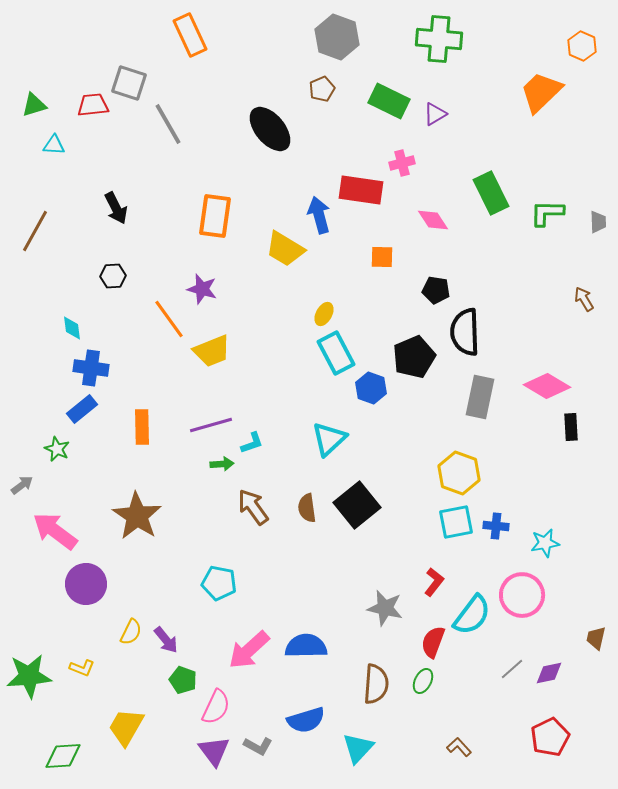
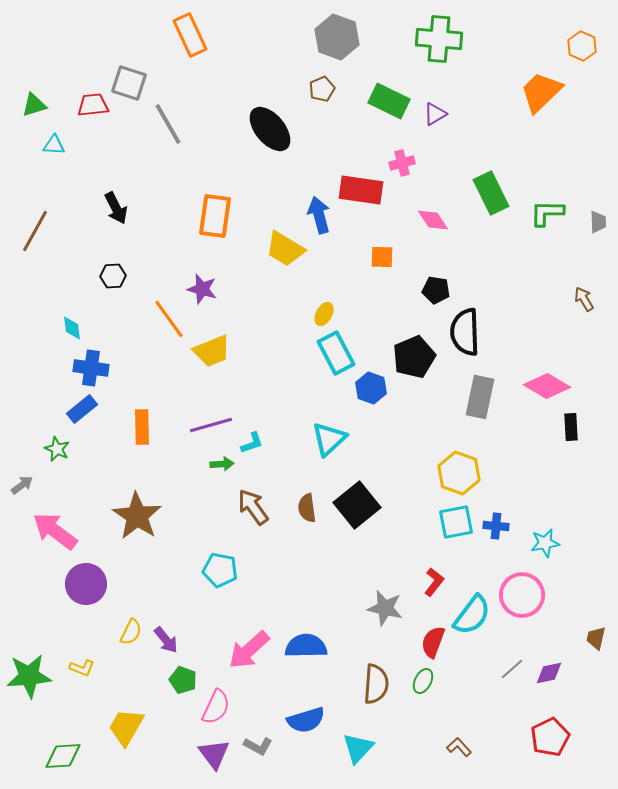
cyan pentagon at (219, 583): moved 1 px right, 13 px up
purple triangle at (214, 751): moved 3 px down
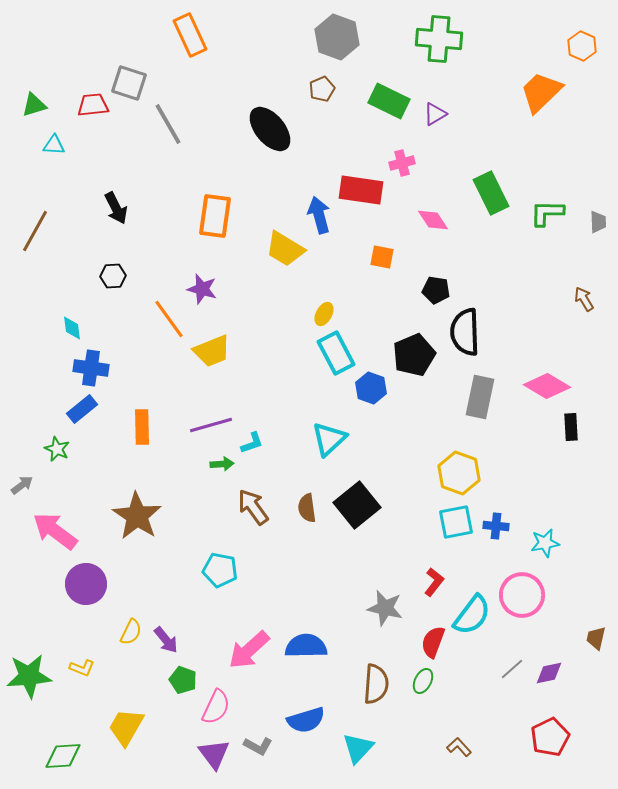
orange square at (382, 257): rotated 10 degrees clockwise
black pentagon at (414, 357): moved 2 px up
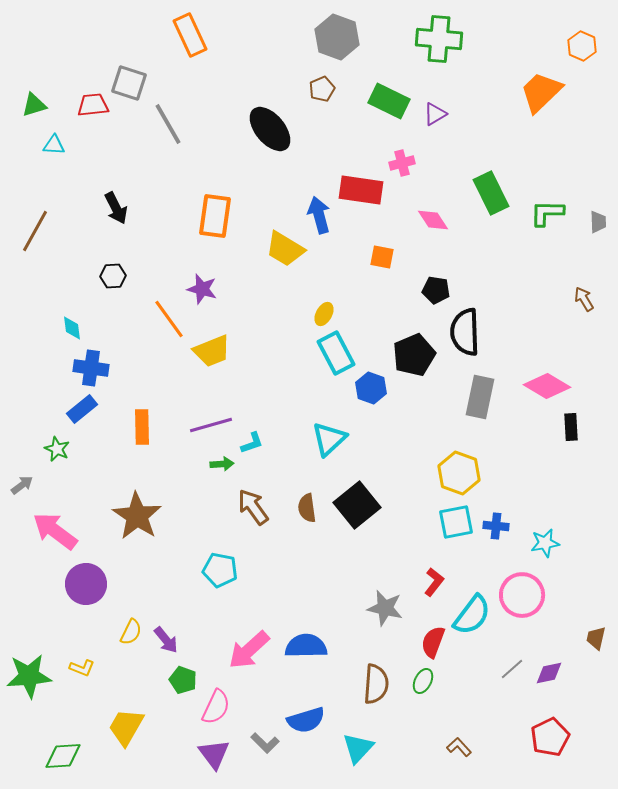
gray L-shape at (258, 746): moved 7 px right, 3 px up; rotated 16 degrees clockwise
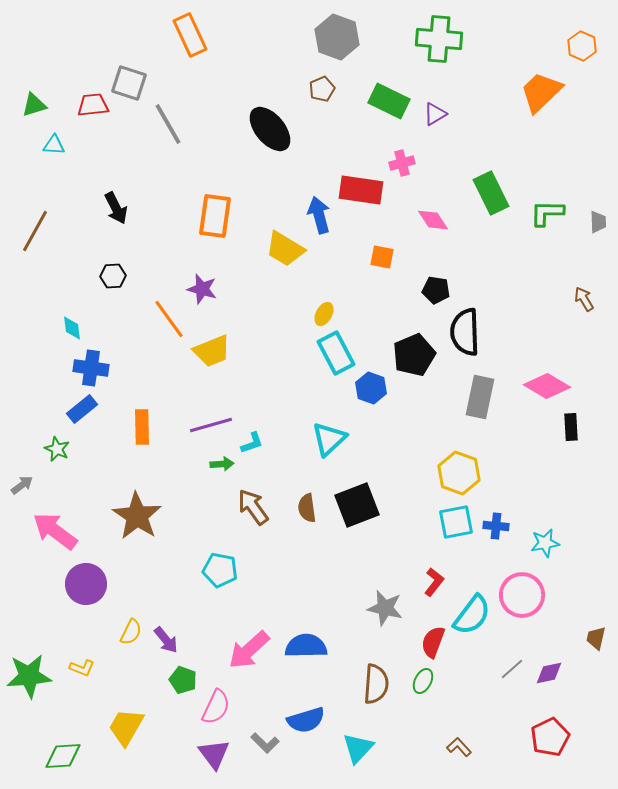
black square at (357, 505): rotated 18 degrees clockwise
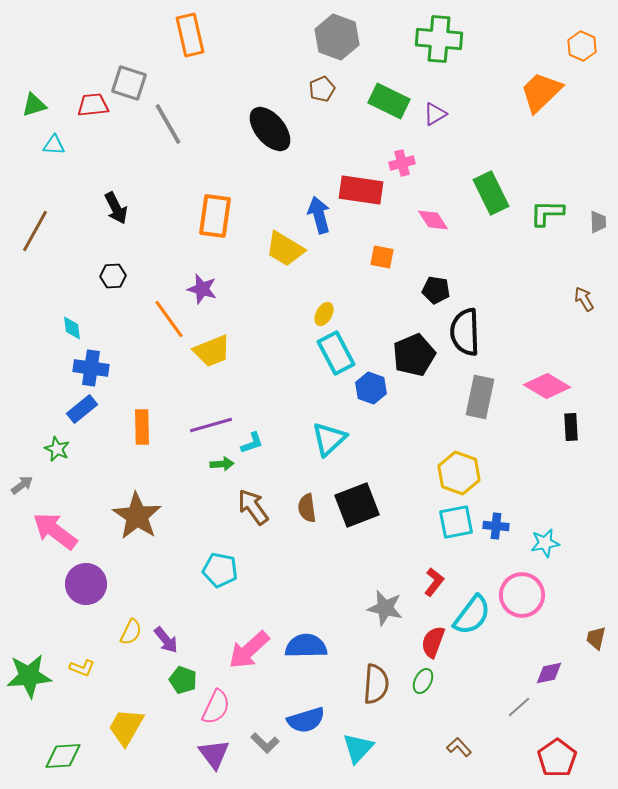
orange rectangle at (190, 35): rotated 12 degrees clockwise
gray line at (512, 669): moved 7 px right, 38 px down
red pentagon at (550, 737): moved 7 px right, 21 px down; rotated 9 degrees counterclockwise
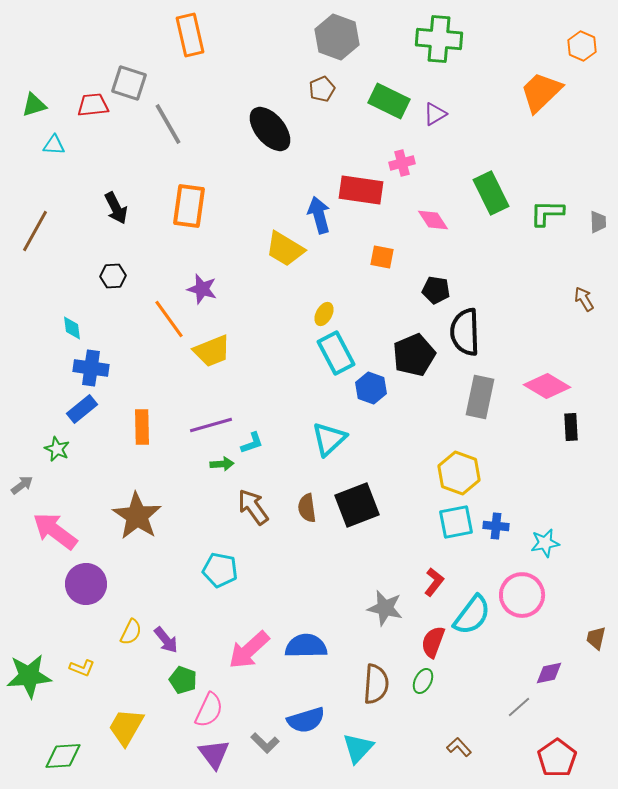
orange rectangle at (215, 216): moved 26 px left, 10 px up
pink semicircle at (216, 707): moved 7 px left, 3 px down
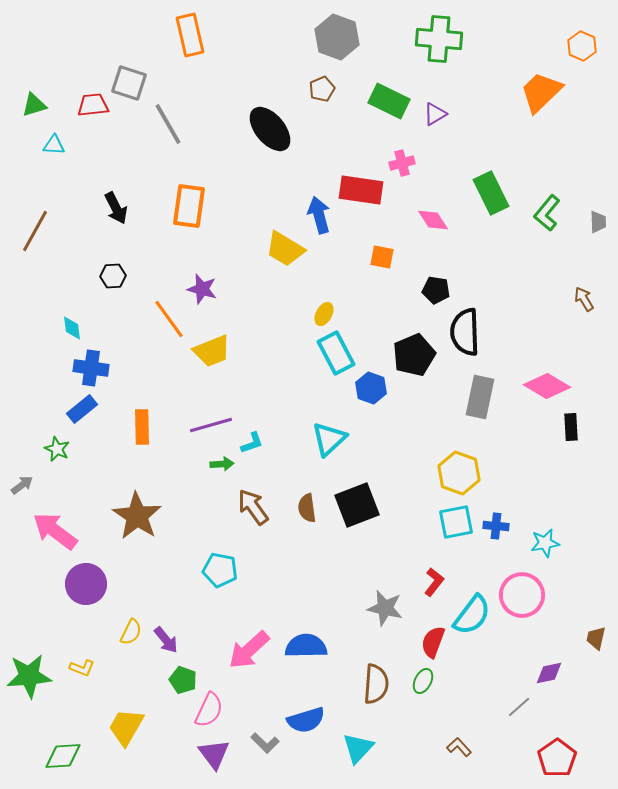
green L-shape at (547, 213): rotated 51 degrees counterclockwise
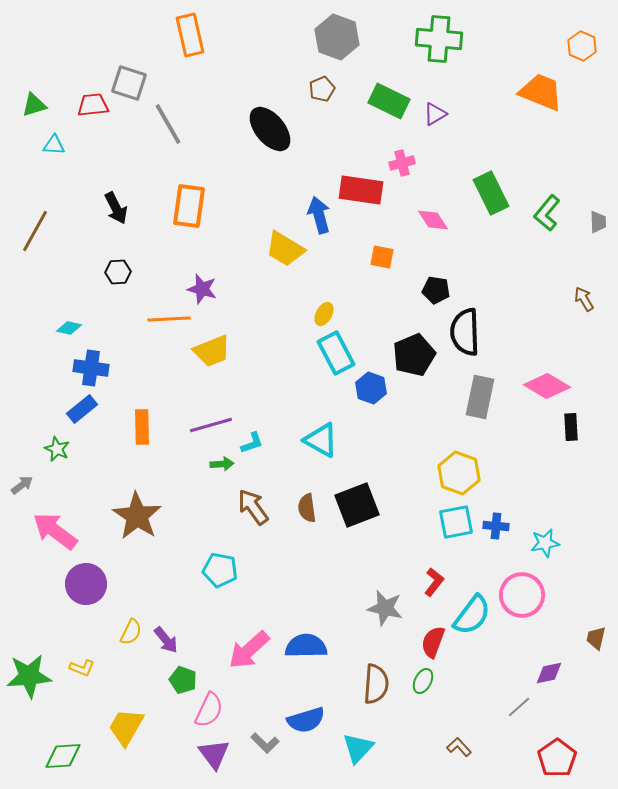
orange trapezoid at (541, 92): rotated 66 degrees clockwise
black hexagon at (113, 276): moved 5 px right, 4 px up
orange line at (169, 319): rotated 57 degrees counterclockwise
cyan diamond at (72, 328): moved 3 px left; rotated 70 degrees counterclockwise
cyan triangle at (329, 439): moved 8 px left, 1 px down; rotated 48 degrees counterclockwise
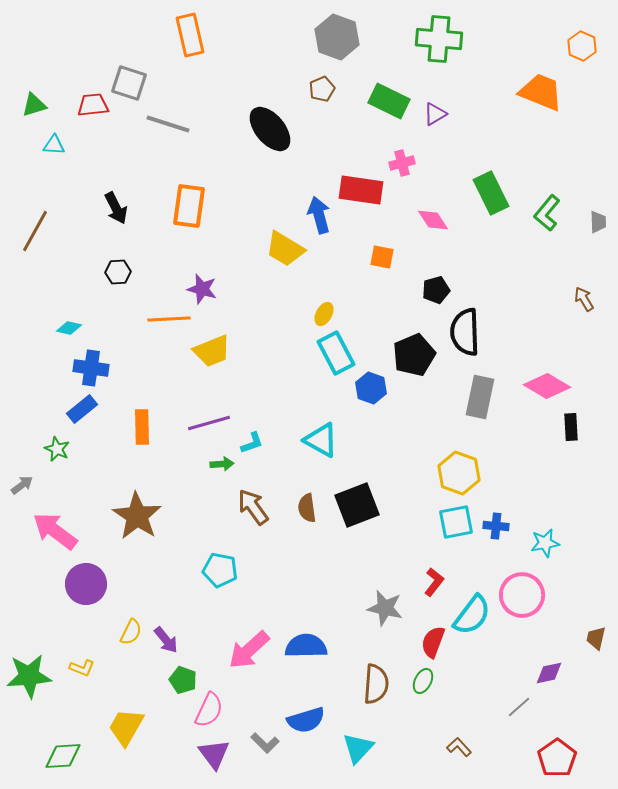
gray line at (168, 124): rotated 42 degrees counterclockwise
black pentagon at (436, 290): rotated 24 degrees counterclockwise
purple line at (211, 425): moved 2 px left, 2 px up
